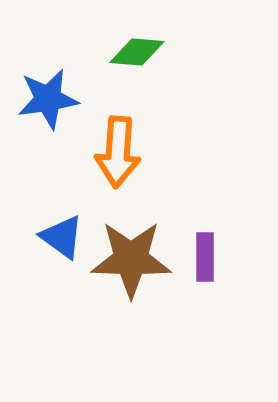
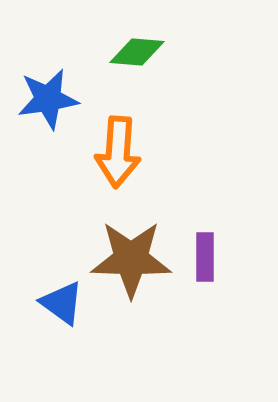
blue triangle: moved 66 px down
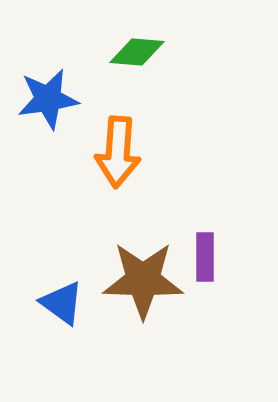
brown star: moved 12 px right, 21 px down
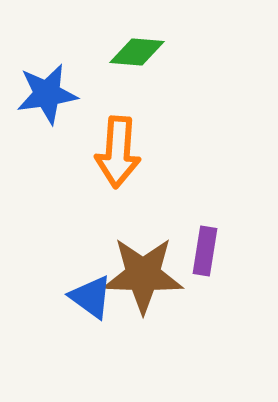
blue star: moved 1 px left, 5 px up
purple rectangle: moved 6 px up; rotated 9 degrees clockwise
brown star: moved 5 px up
blue triangle: moved 29 px right, 6 px up
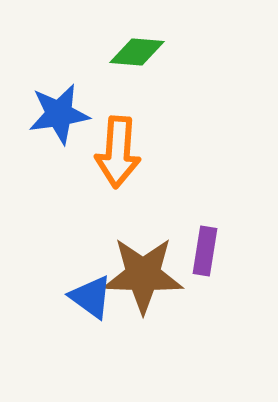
blue star: moved 12 px right, 20 px down
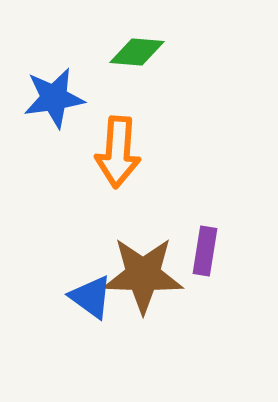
blue star: moved 5 px left, 16 px up
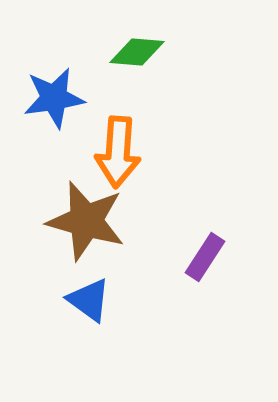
purple rectangle: moved 6 px down; rotated 24 degrees clockwise
brown star: moved 57 px left, 54 px up; rotated 14 degrees clockwise
blue triangle: moved 2 px left, 3 px down
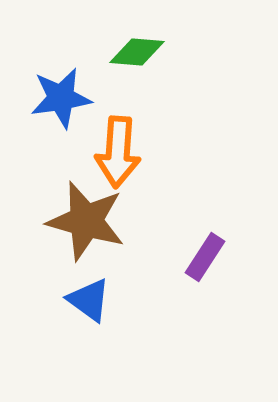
blue star: moved 7 px right
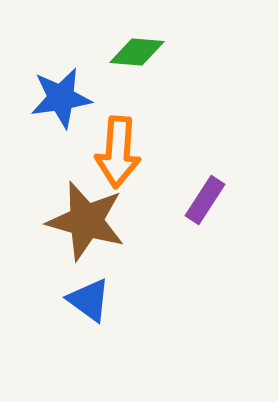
purple rectangle: moved 57 px up
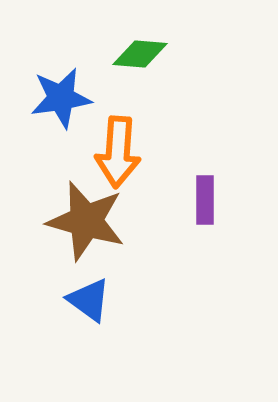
green diamond: moved 3 px right, 2 px down
purple rectangle: rotated 33 degrees counterclockwise
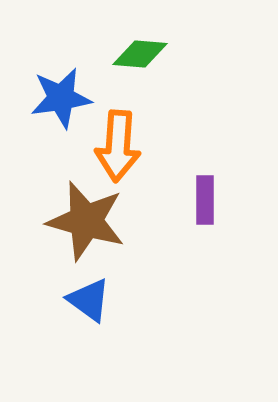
orange arrow: moved 6 px up
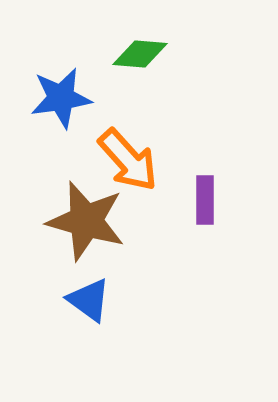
orange arrow: moved 10 px right, 14 px down; rotated 46 degrees counterclockwise
